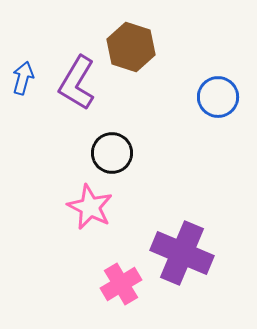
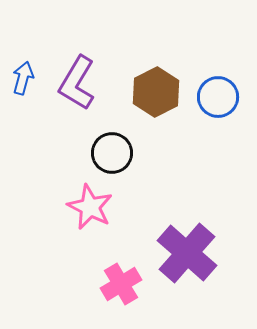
brown hexagon: moved 25 px right, 45 px down; rotated 15 degrees clockwise
purple cross: moved 5 px right; rotated 18 degrees clockwise
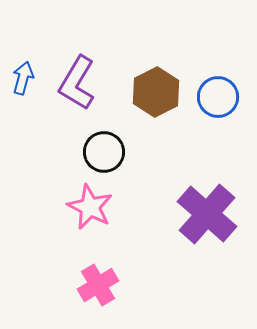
black circle: moved 8 px left, 1 px up
purple cross: moved 20 px right, 39 px up
pink cross: moved 23 px left, 1 px down
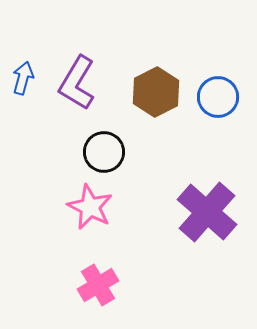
purple cross: moved 2 px up
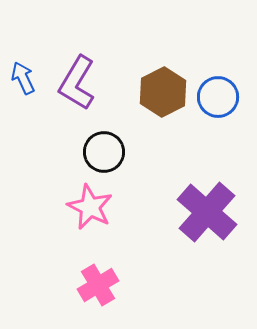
blue arrow: rotated 40 degrees counterclockwise
brown hexagon: moved 7 px right
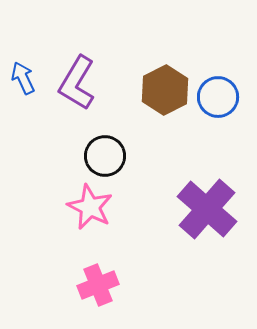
brown hexagon: moved 2 px right, 2 px up
black circle: moved 1 px right, 4 px down
purple cross: moved 3 px up
pink cross: rotated 9 degrees clockwise
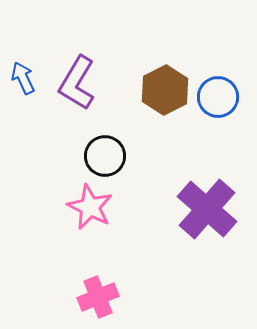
pink cross: moved 12 px down
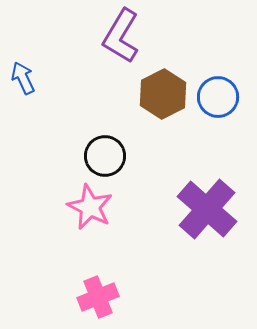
purple L-shape: moved 44 px right, 47 px up
brown hexagon: moved 2 px left, 4 px down
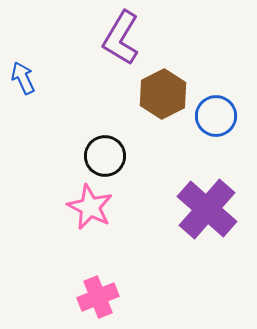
purple L-shape: moved 2 px down
blue circle: moved 2 px left, 19 px down
